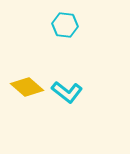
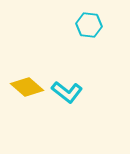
cyan hexagon: moved 24 px right
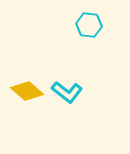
yellow diamond: moved 4 px down
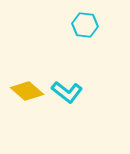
cyan hexagon: moved 4 px left
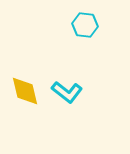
yellow diamond: moved 2 px left; rotated 36 degrees clockwise
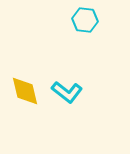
cyan hexagon: moved 5 px up
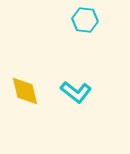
cyan L-shape: moved 9 px right
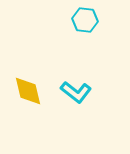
yellow diamond: moved 3 px right
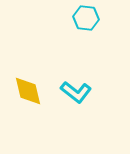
cyan hexagon: moved 1 px right, 2 px up
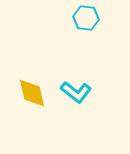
yellow diamond: moved 4 px right, 2 px down
